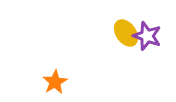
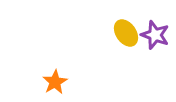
purple star: moved 8 px right, 1 px up
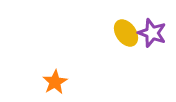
purple star: moved 3 px left, 2 px up
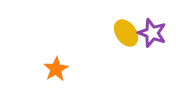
orange star: moved 1 px right, 13 px up
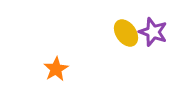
purple star: moved 1 px right, 1 px up
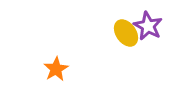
purple star: moved 5 px left, 6 px up; rotated 8 degrees clockwise
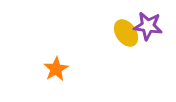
purple star: rotated 20 degrees counterclockwise
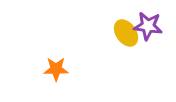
orange star: rotated 30 degrees clockwise
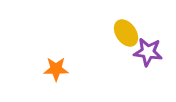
purple star: moved 26 px down
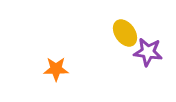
yellow ellipse: moved 1 px left
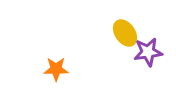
purple star: rotated 16 degrees counterclockwise
